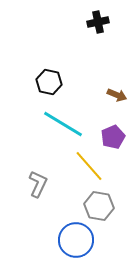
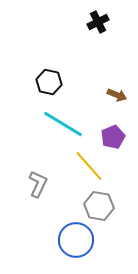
black cross: rotated 15 degrees counterclockwise
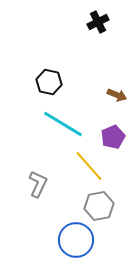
gray hexagon: rotated 20 degrees counterclockwise
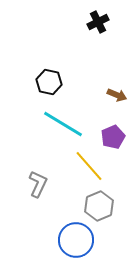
gray hexagon: rotated 12 degrees counterclockwise
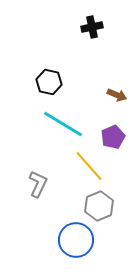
black cross: moved 6 px left, 5 px down; rotated 15 degrees clockwise
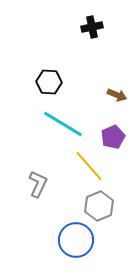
black hexagon: rotated 10 degrees counterclockwise
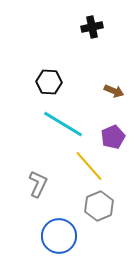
brown arrow: moved 3 px left, 4 px up
blue circle: moved 17 px left, 4 px up
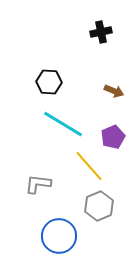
black cross: moved 9 px right, 5 px down
gray L-shape: rotated 108 degrees counterclockwise
